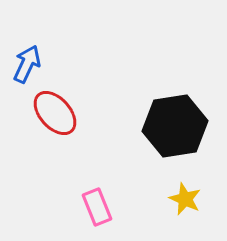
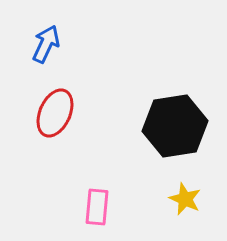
blue arrow: moved 19 px right, 20 px up
red ellipse: rotated 66 degrees clockwise
pink rectangle: rotated 27 degrees clockwise
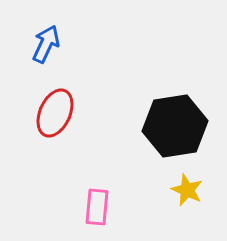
yellow star: moved 2 px right, 9 px up
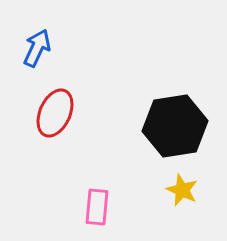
blue arrow: moved 9 px left, 4 px down
yellow star: moved 5 px left
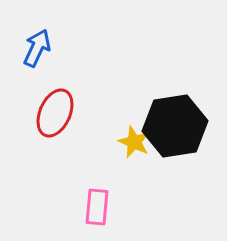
yellow star: moved 48 px left, 48 px up
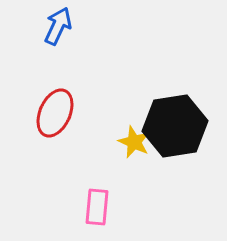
blue arrow: moved 21 px right, 22 px up
